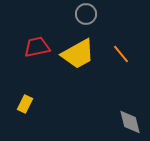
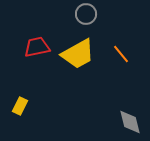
yellow rectangle: moved 5 px left, 2 px down
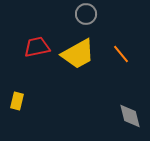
yellow rectangle: moved 3 px left, 5 px up; rotated 12 degrees counterclockwise
gray diamond: moved 6 px up
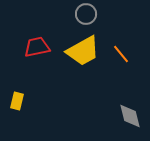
yellow trapezoid: moved 5 px right, 3 px up
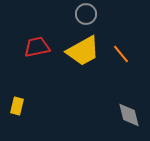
yellow rectangle: moved 5 px down
gray diamond: moved 1 px left, 1 px up
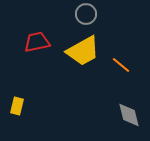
red trapezoid: moved 5 px up
orange line: moved 11 px down; rotated 12 degrees counterclockwise
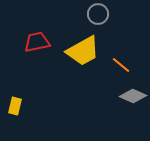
gray circle: moved 12 px right
yellow rectangle: moved 2 px left
gray diamond: moved 4 px right, 19 px up; rotated 52 degrees counterclockwise
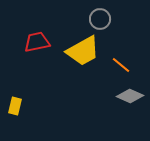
gray circle: moved 2 px right, 5 px down
gray diamond: moved 3 px left
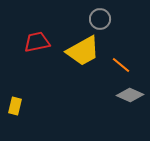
gray diamond: moved 1 px up
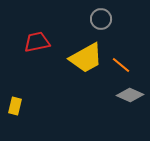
gray circle: moved 1 px right
yellow trapezoid: moved 3 px right, 7 px down
